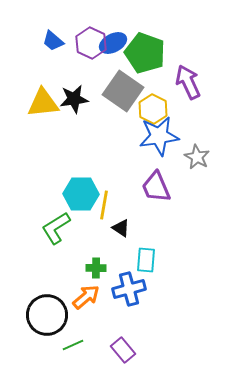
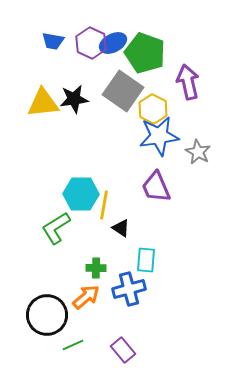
blue trapezoid: rotated 30 degrees counterclockwise
purple arrow: rotated 12 degrees clockwise
gray star: moved 1 px right, 5 px up
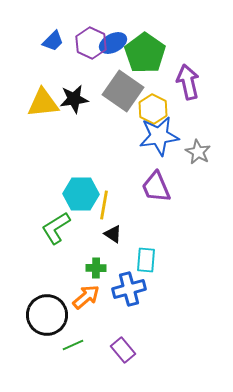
blue trapezoid: rotated 55 degrees counterclockwise
green pentagon: rotated 15 degrees clockwise
black triangle: moved 8 px left, 6 px down
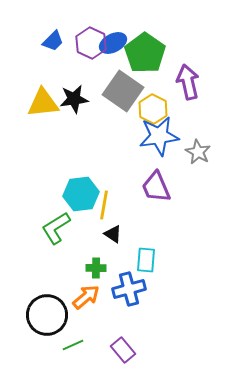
cyan hexagon: rotated 8 degrees counterclockwise
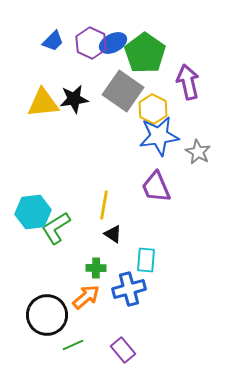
cyan hexagon: moved 48 px left, 18 px down
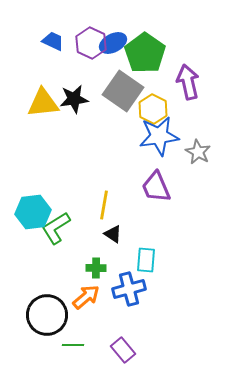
blue trapezoid: rotated 110 degrees counterclockwise
green line: rotated 25 degrees clockwise
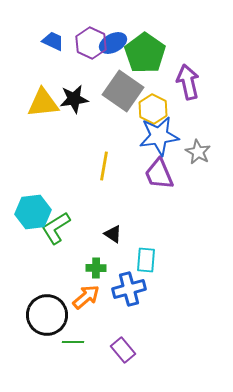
purple trapezoid: moved 3 px right, 13 px up
yellow line: moved 39 px up
green line: moved 3 px up
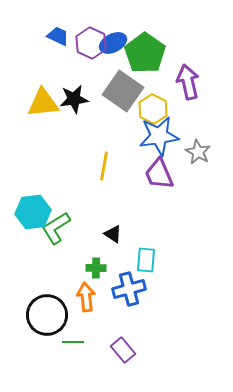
blue trapezoid: moved 5 px right, 5 px up
orange arrow: rotated 56 degrees counterclockwise
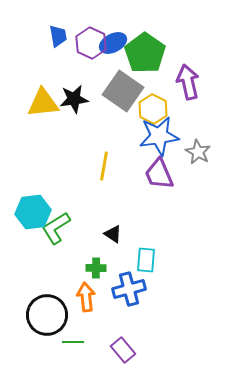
blue trapezoid: rotated 55 degrees clockwise
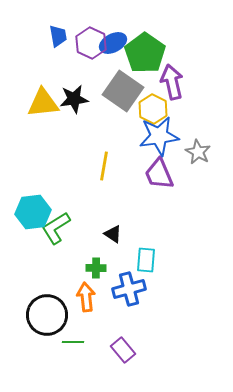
purple arrow: moved 16 px left
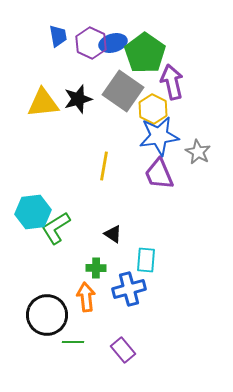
blue ellipse: rotated 12 degrees clockwise
black star: moved 4 px right; rotated 8 degrees counterclockwise
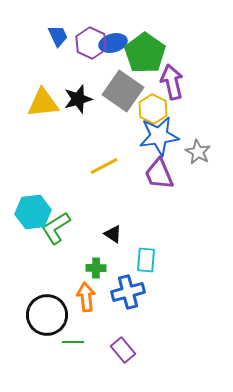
blue trapezoid: rotated 15 degrees counterclockwise
yellow line: rotated 52 degrees clockwise
blue cross: moved 1 px left, 3 px down
